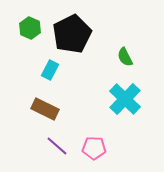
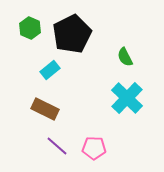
cyan rectangle: rotated 24 degrees clockwise
cyan cross: moved 2 px right, 1 px up
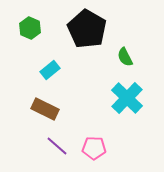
black pentagon: moved 15 px right, 5 px up; rotated 15 degrees counterclockwise
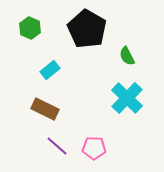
green semicircle: moved 2 px right, 1 px up
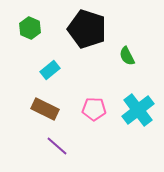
black pentagon: rotated 12 degrees counterclockwise
cyan cross: moved 11 px right, 12 px down; rotated 8 degrees clockwise
pink pentagon: moved 39 px up
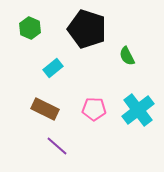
cyan rectangle: moved 3 px right, 2 px up
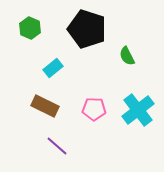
brown rectangle: moved 3 px up
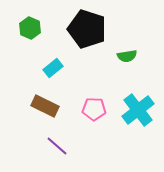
green semicircle: rotated 72 degrees counterclockwise
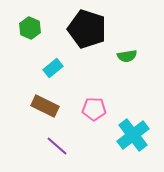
cyan cross: moved 5 px left, 25 px down
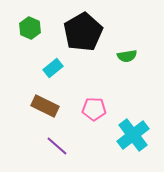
black pentagon: moved 4 px left, 3 px down; rotated 24 degrees clockwise
